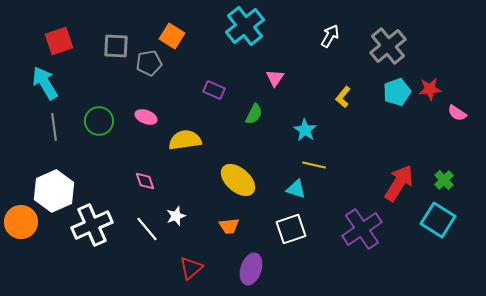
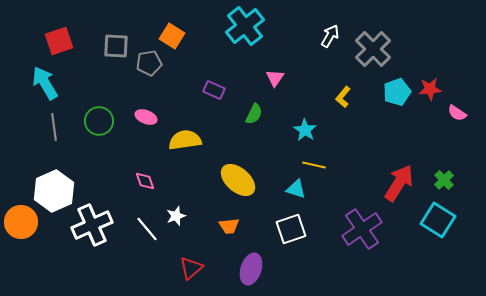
gray cross: moved 15 px left, 3 px down; rotated 6 degrees counterclockwise
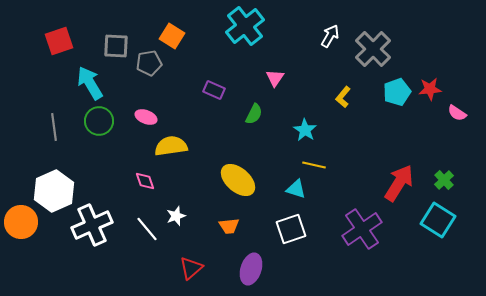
cyan arrow: moved 45 px right
yellow semicircle: moved 14 px left, 6 px down
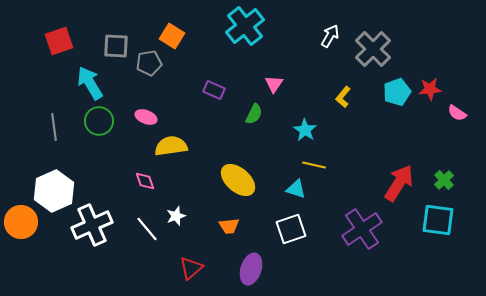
pink triangle: moved 1 px left, 6 px down
cyan square: rotated 24 degrees counterclockwise
